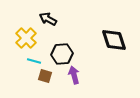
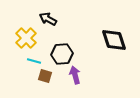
purple arrow: moved 1 px right
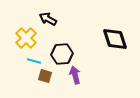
black diamond: moved 1 px right, 1 px up
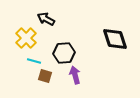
black arrow: moved 2 px left
black hexagon: moved 2 px right, 1 px up
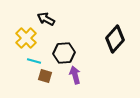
black diamond: rotated 60 degrees clockwise
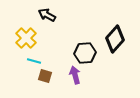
black arrow: moved 1 px right, 4 px up
black hexagon: moved 21 px right
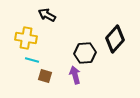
yellow cross: rotated 35 degrees counterclockwise
cyan line: moved 2 px left, 1 px up
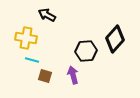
black hexagon: moved 1 px right, 2 px up
purple arrow: moved 2 px left
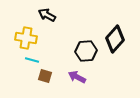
purple arrow: moved 4 px right, 2 px down; rotated 48 degrees counterclockwise
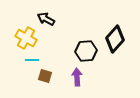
black arrow: moved 1 px left, 4 px down
yellow cross: rotated 20 degrees clockwise
cyan line: rotated 16 degrees counterclockwise
purple arrow: rotated 60 degrees clockwise
